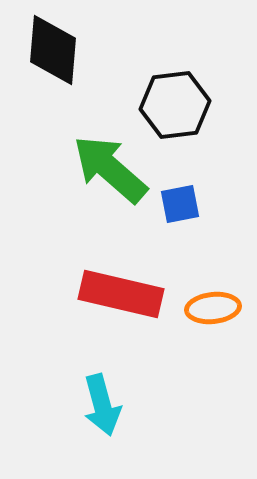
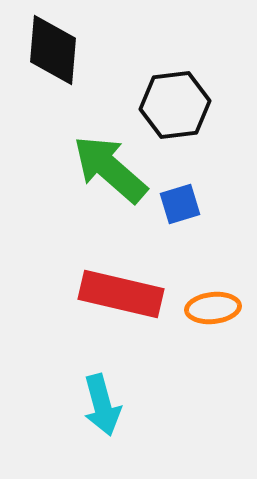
blue square: rotated 6 degrees counterclockwise
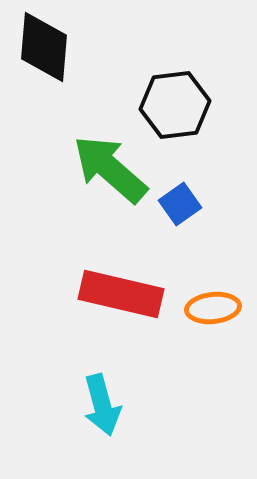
black diamond: moved 9 px left, 3 px up
blue square: rotated 18 degrees counterclockwise
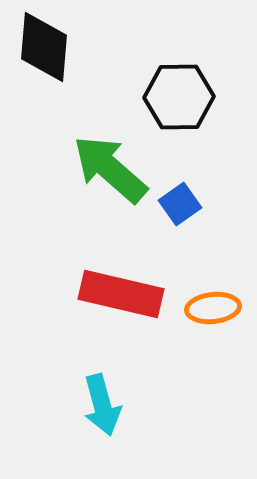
black hexagon: moved 4 px right, 8 px up; rotated 6 degrees clockwise
